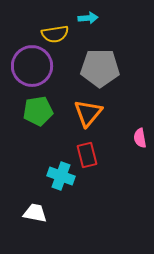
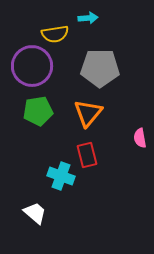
white trapezoid: rotated 30 degrees clockwise
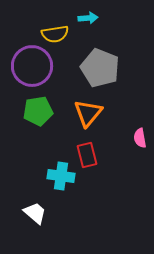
gray pentagon: rotated 21 degrees clockwise
cyan cross: rotated 12 degrees counterclockwise
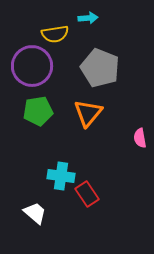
red rectangle: moved 39 px down; rotated 20 degrees counterclockwise
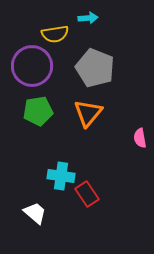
gray pentagon: moved 5 px left
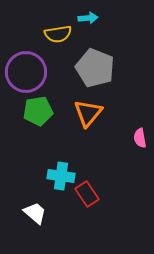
yellow semicircle: moved 3 px right
purple circle: moved 6 px left, 6 px down
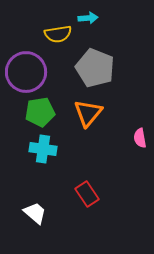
green pentagon: moved 2 px right, 1 px down
cyan cross: moved 18 px left, 27 px up
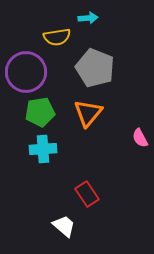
yellow semicircle: moved 1 px left, 3 px down
pink semicircle: rotated 18 degrees counterclockwise
cyan cross: rotated 12 degrees counterclockwise
white trapezoid: moved 29 px right, 13 px down
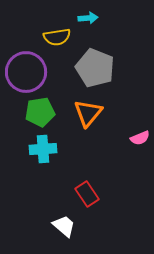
pink semicircle: rotated 84 degrees counterclockwise
